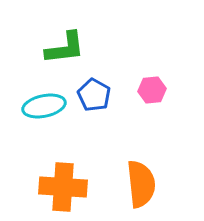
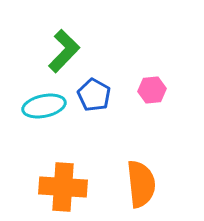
green L-shape: moved 1 px left, 3 px down; rotated 39 degrees counterclockwise
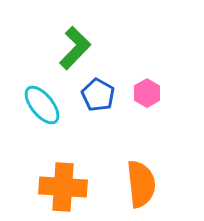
green L-shape: moved 11 px right, 3 px up
pink hexagon: moved 5 px left, 3 px down; rotated 24 degrees counterclockwise
blue pentagon: moved 4 px right
cyan ellipse: moved 2 px left, 1 px up; rotated 63 degrees clockwise
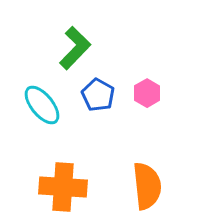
orange semicircle: moved 6 px right, 2 px down
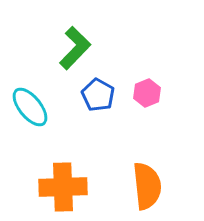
pink hexagon: rotated 8 degrees clockwise
cyan ellipse: moved 12 px left, 2 px down
orange cross: rotated 6 degrees counterclockwise
